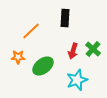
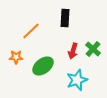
orange star: moved 2 px left
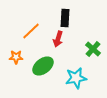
red arrow: moved 15 px left, 12 px up
cyan star: moved 1 px left, 2 px up; rotated 10 degrees clockwise
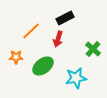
black rectangle: rotated 60 degrees clockwise
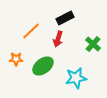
green cross: moved 5 px up
orange star: moved 2 px down
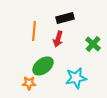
black rectangle: rotated 12 degrees clockwise
orange line: moved 3 px right; rotated 42 degrees counterclockwise
orange star: moved 13 px right, 24 px down
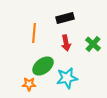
orange line: moved 2 px down
red arrow: moved 8 px right, 4 px down; rotated 28 degrees counterclockwise
cyan star: moved 9 px left
orange star: moved 1 px down
